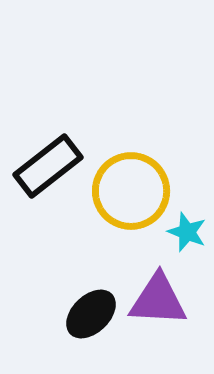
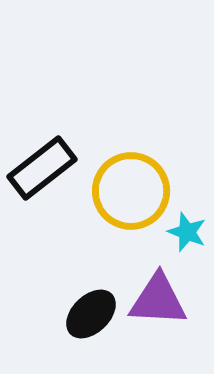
black rectangle: moved 6 px left, 2 px down
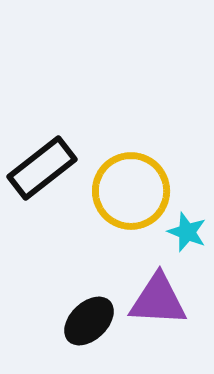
black ellipse: moved 2 px left, 7 px down
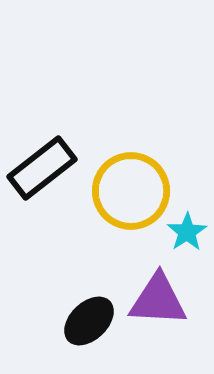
cyan star: rotated 18 degrees clockwise
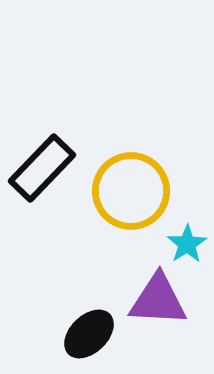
black rectangle: rotated 8 degrees counterclockwise
cyan star: moved 12 px down
black ellipse: moved 13 px down
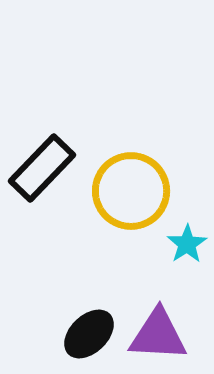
purple triangle: moved 35 px down
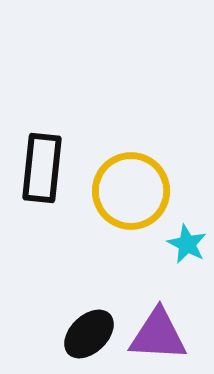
black rectangle: rotated 38 degrees counterclockwise
cyan star: rotated 12 degrees counterclockwise
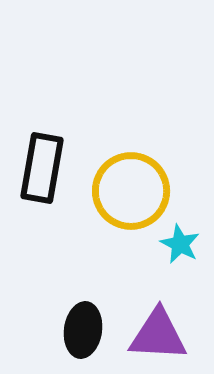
black rectangle: rotated 4 degrees clockwise
cyan star: moved 7 px left
black ellipse: moved 6 px left, 4 px up; rotated 38 degrees counterclockwise
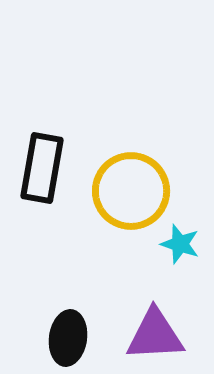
cyan star: rotated 9 degrees counterclockwise
black ellipse: moved 15 px left, 8 px down
purple triangle: moved 3 px left; rotated 6 degrees counterclockwise
